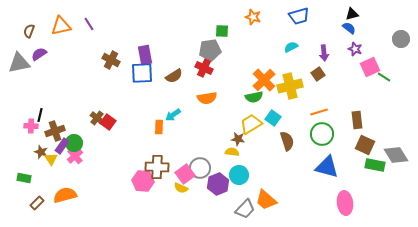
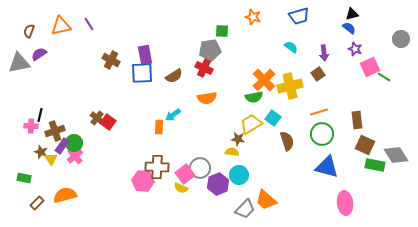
cyan semicircle at (291, 47): rotated 64 degrees clockwise
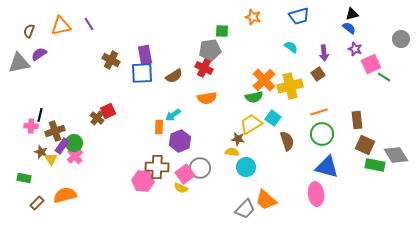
pink square at (370, 67): moved 1 px right, 3 px up
red square at (108, 122): moved 11 px up; rotated 28 degrees clockwise
cyan circle at (239, 175): moved 7 px right, 8 px up
purple hexagon at (218, 184): moved 38 px left, 43 px up
pink ellipse at (345, 203): moved 29 px left, 9 px up
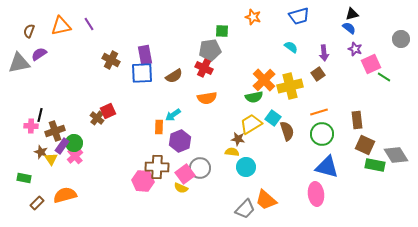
brown semicircle at (287, 141): moved 10 px up
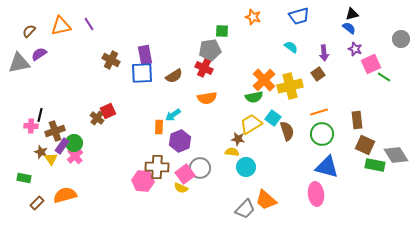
brown semicircle at (29, 31): rotated 24 degrees clockwise
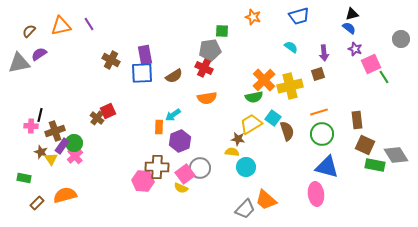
brown square at (318, 74): rotated 16 degrees clockwise
green line at (384, 77): rotated 24 degrees clockwise
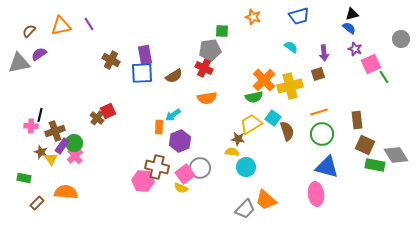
brown cross at (157, 167): rotated 10 degrees clockwise
orange semicircle at (65, 195): moved 1 px right, 3 px up; rotated 20 degrees clockwise
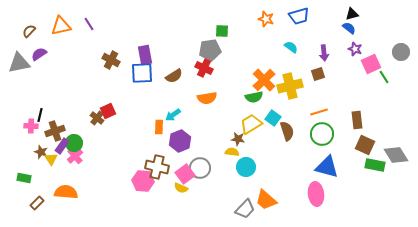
orange star at (253, 17): moved 13 px right, 2 px down
gray circle at (401, 39): moved 13 px down
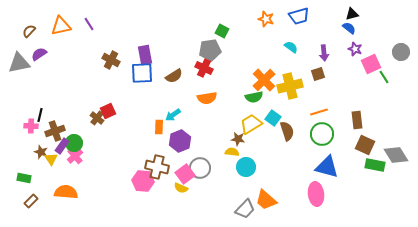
green square at (222, 31): rotated 24 degrees clockwise
brown rectangle at (37, 203): moved 6 px left, 2 px up
